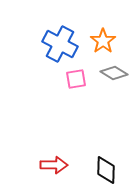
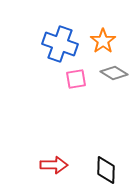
blue cross: rotated 8 degrees counterclockwise
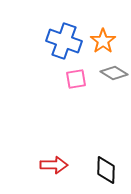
blue cross: moved 4 px right, 3 px up
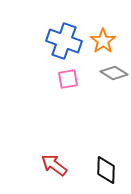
pink square: moved 8 px left
red arrow: rotated 144 degrees counterclockwise
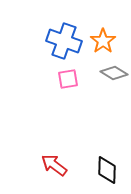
black diamond: moved 1 px right
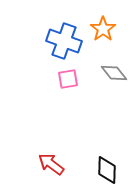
orange star: moved 12 px up
gray diamond: rotated 20 degrees clockwise
red arrow: moved 3 px left, 1 px up
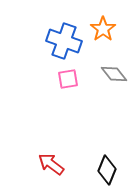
gray diamond: moved 1 px down
black diamond: rotated 20 degrees clockwise
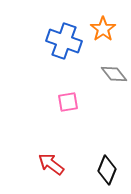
pink square: moved 23 px down
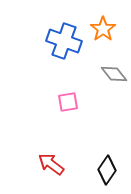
black diamond: rotated 12 degrees clockwise
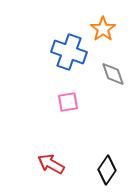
blue cross: moved 5 px right, 11 px down
gray diamond: moved 1 px left; rotated 20 degrees clockwise
red arrow: rotated 8 degrees counterclockwise
